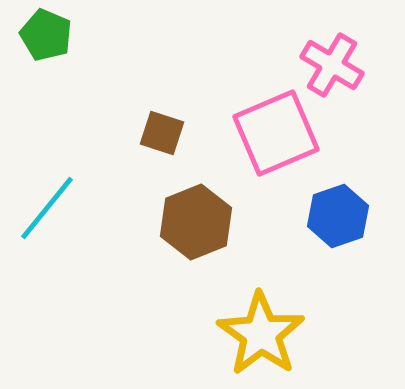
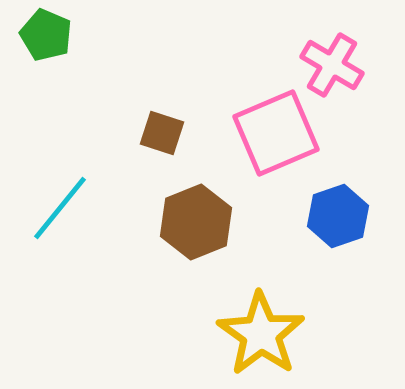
cyan line: moved 13 px right
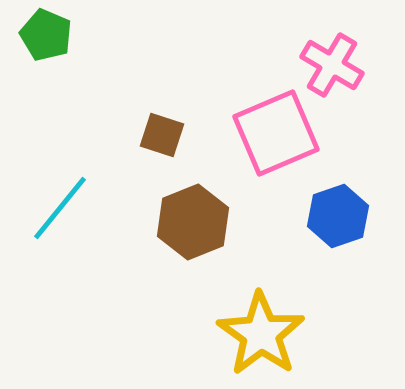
brown square: moved 2 px down
brown hexagon: moved 3 px left
